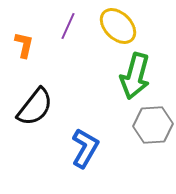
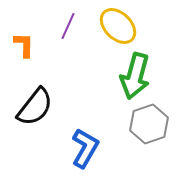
orange L-shape: rotated 12 degrees counterclockwise
gray hexagon: moved 4 px left, 1 px up; rotated 15 degrees counterclockwise
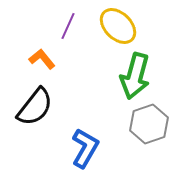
orange L-shape: moved 18 px right, 14 px down; rotated 40 degrees counterclockwise
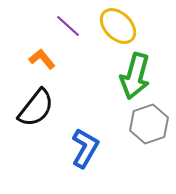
purple line: rotated 72 degrees counterclockwise
black semicircle: moved 1 px right, 1 px down
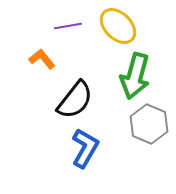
purple line: rotated 52 degrees counterclockwise
black semicircle: moved 39 px right, 8 px up
gray hexagon: rotated 18 degrees counterclockwise
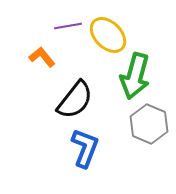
yellow ellipse: moved 10 px left, 9 px down
orange L-shape: moved 2 px up
blue L-shape: rotated 9 degrees counterclockwise
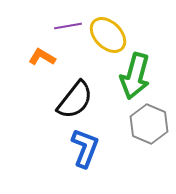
orange L-shape: rotated 20 degrees counterclockwise
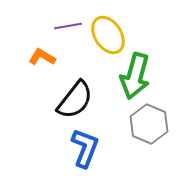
yellow ellipse: rotated 12 degrees clockwise
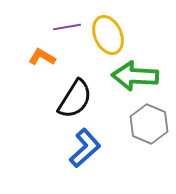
purple line: moved 1 px left, 1 px down
yellow ellipse: rotated 9 degrees clockwise
green arrow: rotated 78 degrees clockwise
black semicircle: moved 1 px up; rotated 6 degrees counterclockwise
blue L-shape: rotated 27 degrees clockwise
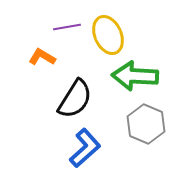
gray hexagon: moved 3 px left
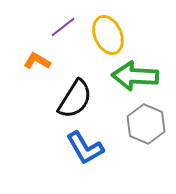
purple line: moved 4 px left; rotated 28 degrees counterclockwise
orange L-shape: moved 5 px left, 4 px down
blue L-shape: rotated 102 degrees clockwise
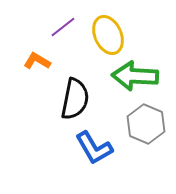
black semicircle: rotated 21 degrees counterclockwise
blue L-shape: moved 9 px right
